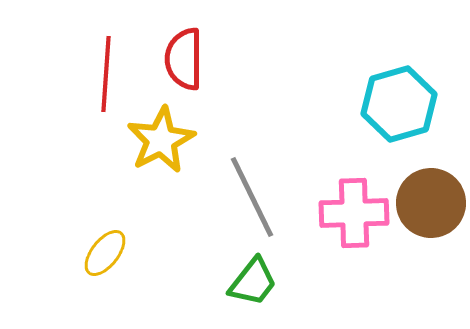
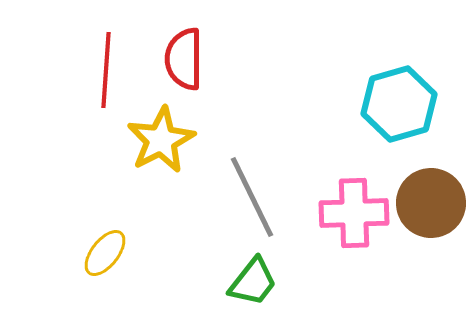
red line: moved 4 px up
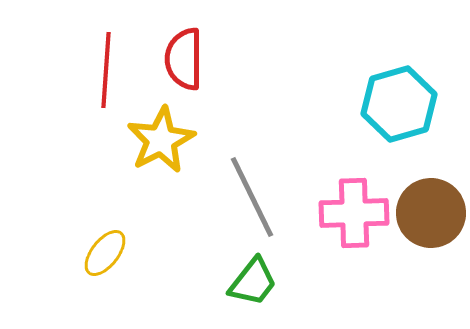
brown circle: moved 10 px down
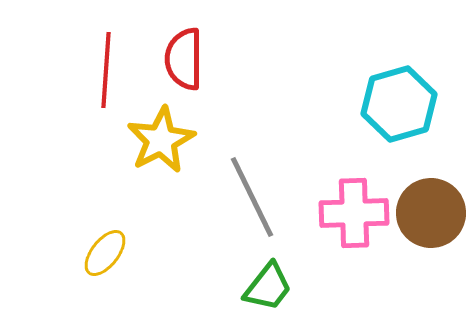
green trapezoid: moved 15 px right, 5 px down
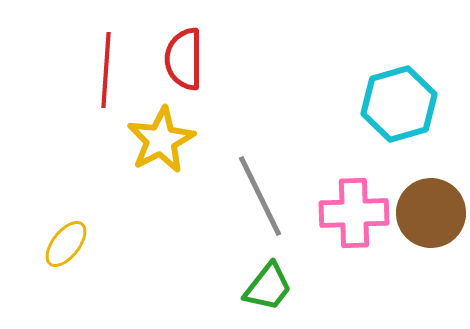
gray line: moved 8 px right, 1 px up
yellow ellipse: moved 39 px left, 9 px up
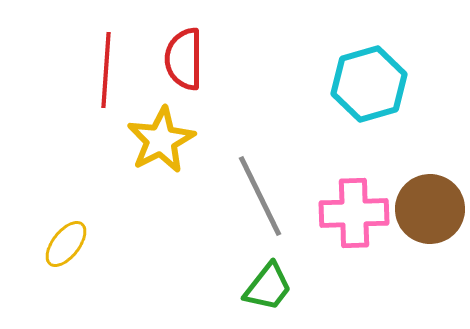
cyan hexagon: moved 30 px left, 20 px up
brown circle: moved 1 px left, 4 px up
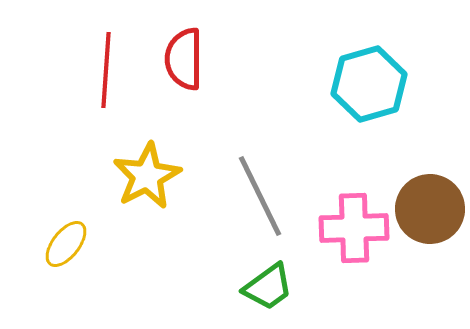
yellow star: moved 14 px left, 36 px down
pink cross: moved 15 px down
green trapezoid: rotated 16 degrees clockwise
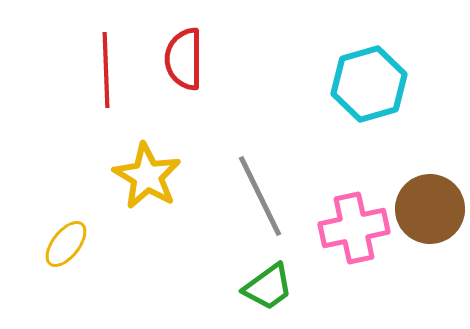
red line: rotated 6 degrees counterclockwise
yellow star: rotated 14 degrees counterclockwise
pink cross: rotated 10 degrees counterclockwise
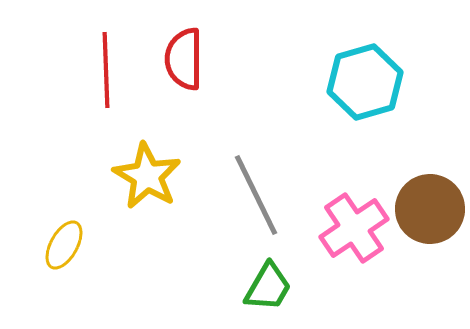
cyan hexagon: moved 4 px left, 2 px up
gray line: moved 4 px left, 1 px up
pink cross: rotated 22 degrees counterclockwise
yellow ellipse: moved 2 px left, 1 px down; rotated 9 degrees counterclockwise
green trapezoid: rotated 24 degrees counterclockwise
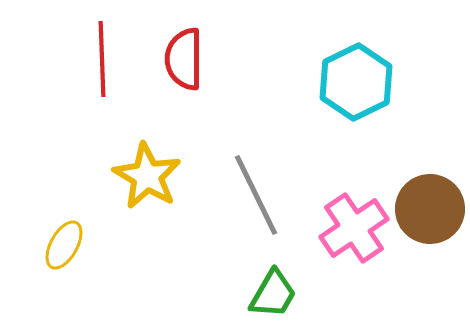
red line: moved 4 px left, 11 px up
cyan hexagon: moved 9 px left; rotated 10 degrees counterclockwise
green trapezoid: moved 5 px right, 7 px down
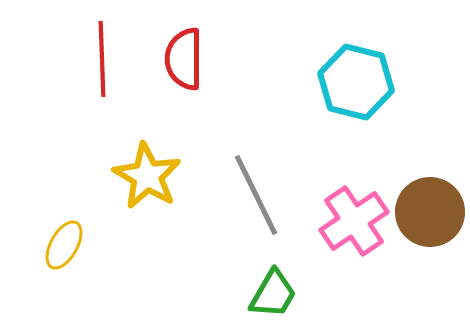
cyan hexagon: rotated 20 degrees counterclockwise
brown circle: moved 3 px down
pink cross: moved 7 px up
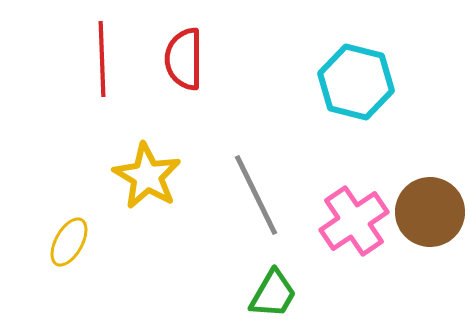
yellow ellipse: moved 5 px right, 3 px up
